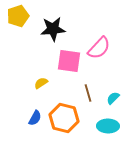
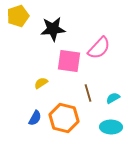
cyan semicircle: rotated 16 degrees clockwise
cyan ellipse: moved 3 px right, 1 px down
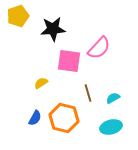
cyan ellipse: rotated 15 degrees counterclockwise
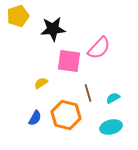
orange hexagon: moved 2 px right, 3 px up
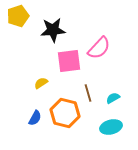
black star: moved 1 px down
pink square: rotated 15 degrees counterclockwise
orange hexagon: moved 1 px left, 2 px up
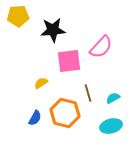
yellow pentagon: rotated 15 degrees clockwise
pink semicircle: moved 2 px right, 1 px up
cyan ellipse: moved 1 px up
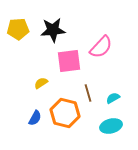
yellow pentagon: moved 13 px down
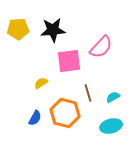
cyan semicircle: moved 1 px up
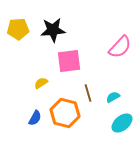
pink semicircle: moved 19 px right
cyan ellipse: moved 11 px right, 3 px up; rotated 25 degrees counterclockwise
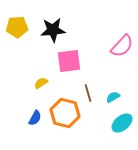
yellow pentagon: moved 1 px left, 2 px up
pink semicircle: moved 2 px right, 1 px up
